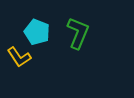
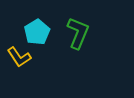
cyan pentagon: rotated 20 degrees clockwise
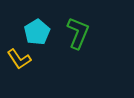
yellow L-shape: moved 2 px down
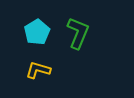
yellow L-shape: moved 19 px right, 11 px down; rotated 140 degrees clockwise
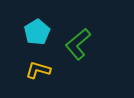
green L-shape: moved 11 px down; rotated 152 degrees counterclockwise
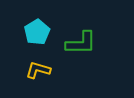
green L-shape: moved 3 px right, 1 px up; rotated 140 degrees counterclockwise
